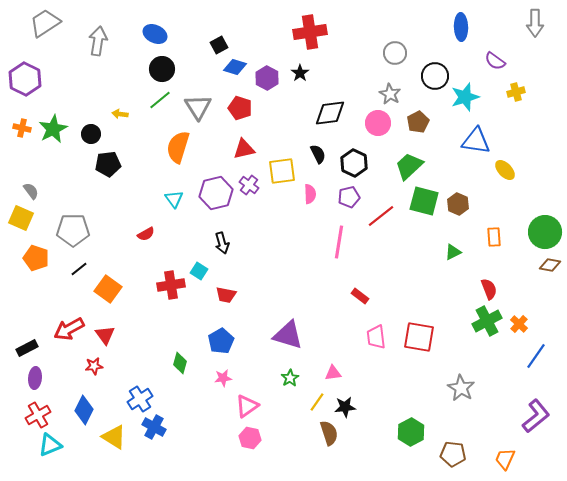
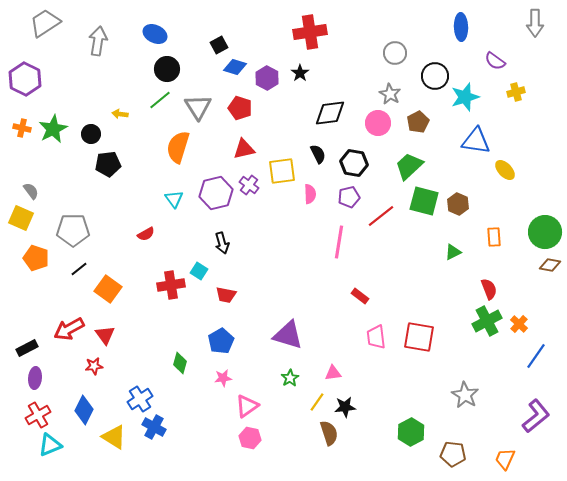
black circle at (162, 69): moved 5 px right
black hexagon at (354, 163): rotated 16 degrees counterclockwise
gray star at (461, 388): moved 4 px right, 7 px down
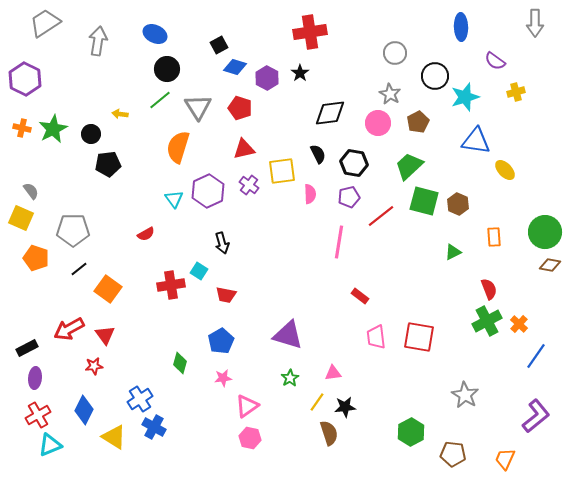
purple hexagon at (216, 193): moved 8 px left, 2 px up; rotated 12 degrees counterclockwise
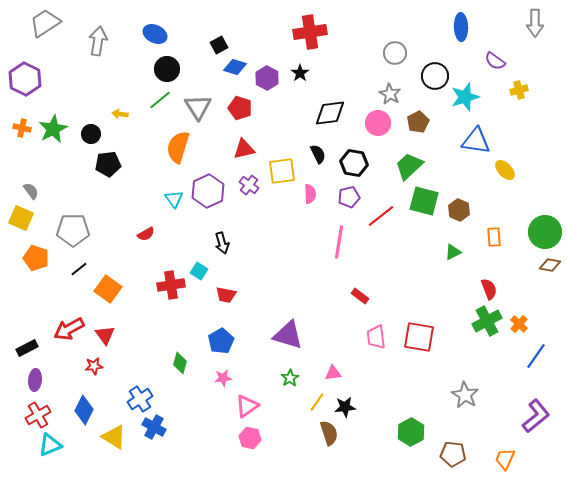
yellow cross at (516, 92): moved 3 px right, 2 px up
brown hexagon at (458, 204): moved 1 px right, 6 px down
purple ellipse at (35, 378): moved 2 px down
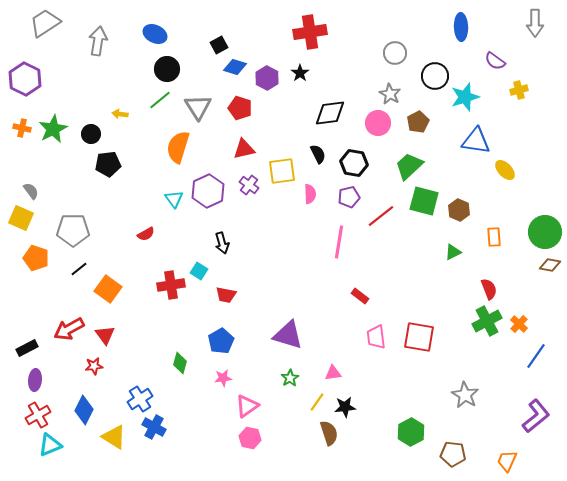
orange trapezoid at (505, 459): moved 2 px right, 2 px down
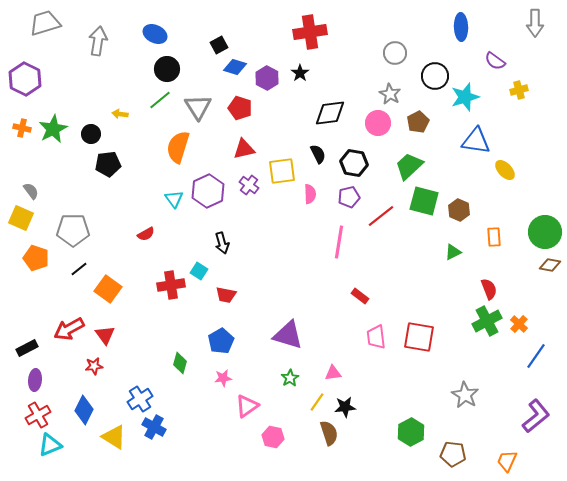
gray trapezoid at (45, 23): rotated 16 degrees clockwise
pink hexagon at (250, 438): moved 23 px right, 1 px up
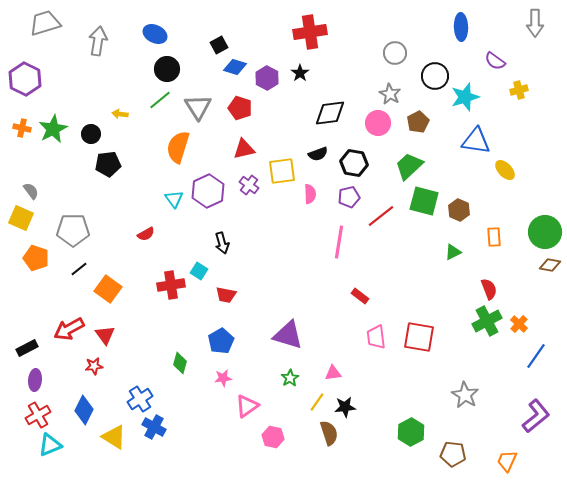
black semicircle at (318, 154): rotated 96 degrees clockwise
